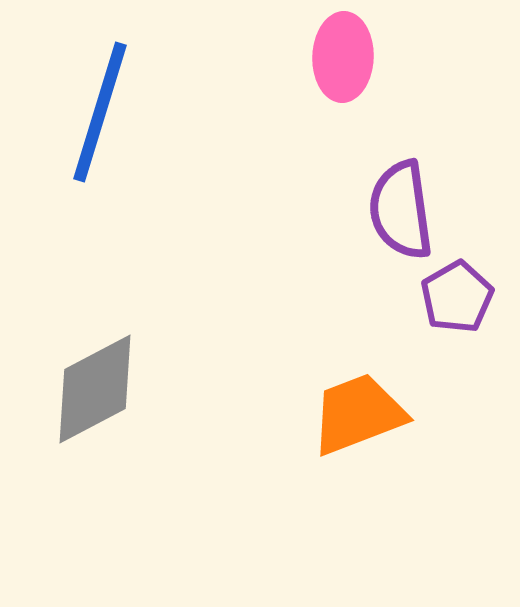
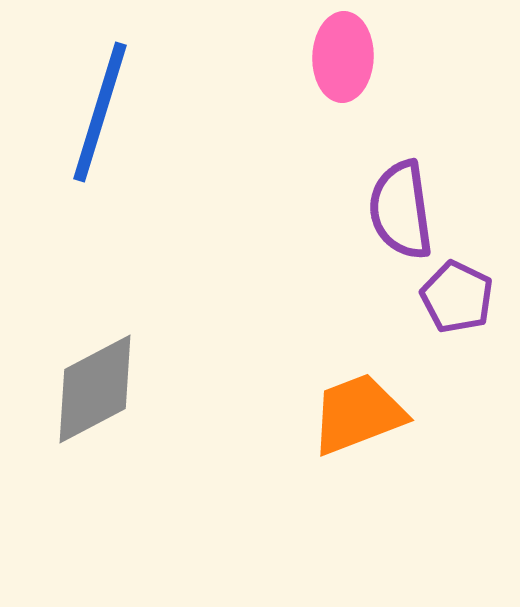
purple pentagon: rotated 16 degrees counterclockwise
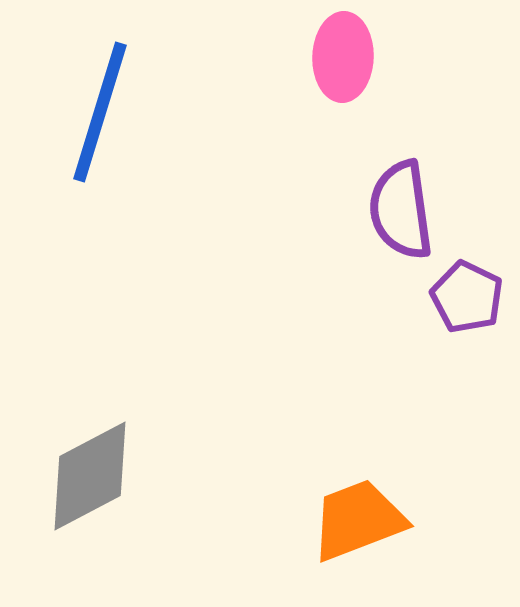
purple pentagon: moved 10 px right
gray diamond: moved 5 px left, 87 px down
orange trapezoid: moved 106 px down
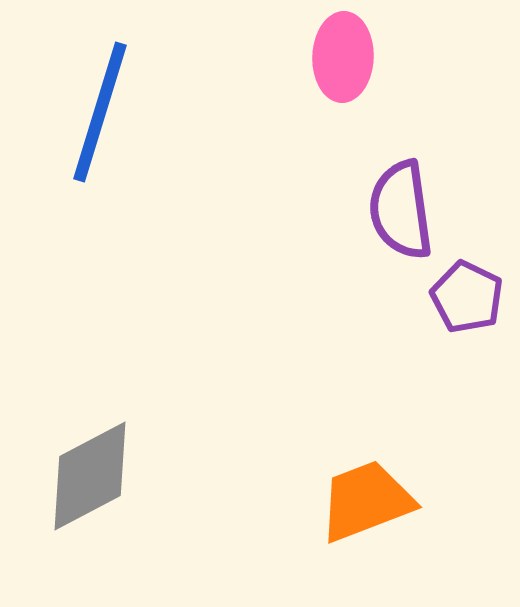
orange trapezoid: moved 8 px right, 19 px up
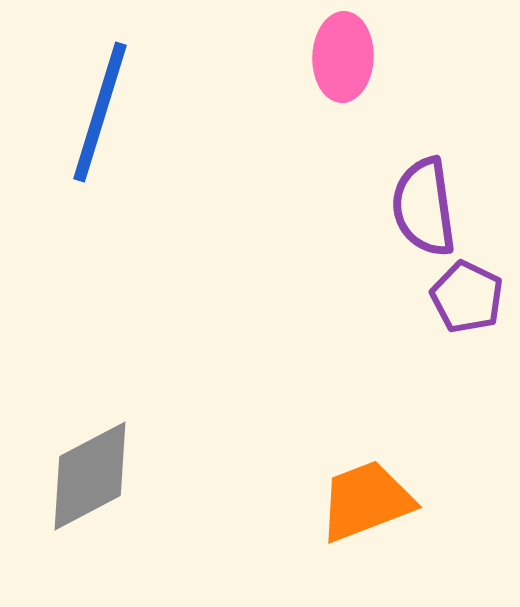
purple semicircle: moved 23 px right, 3 px up
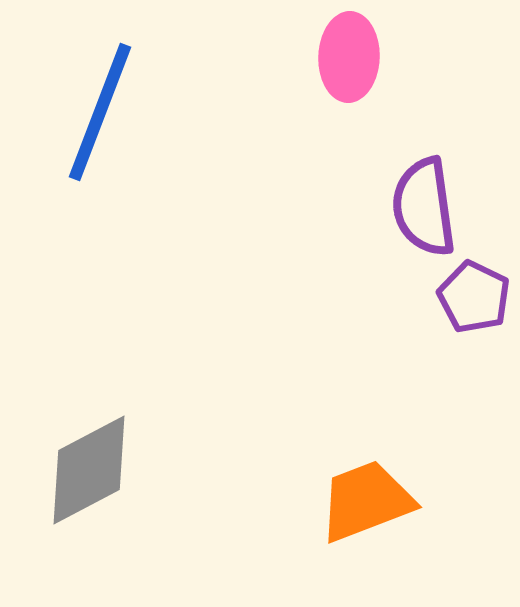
pink ellipse: moved 6 px right
blue line: rotated 4 degrees clockwise
purple pentagon: moved 7 px right
gray diamond: moved 1 px left, 6 px up
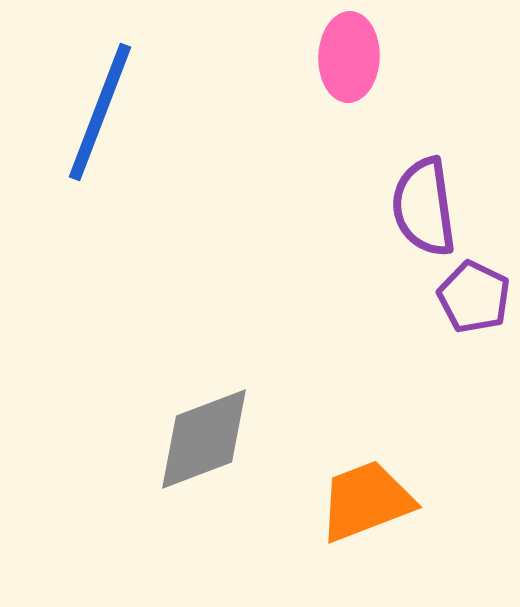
gray diamond: moved 115 px right, 31 px up; rotated 7 degrees clockwise
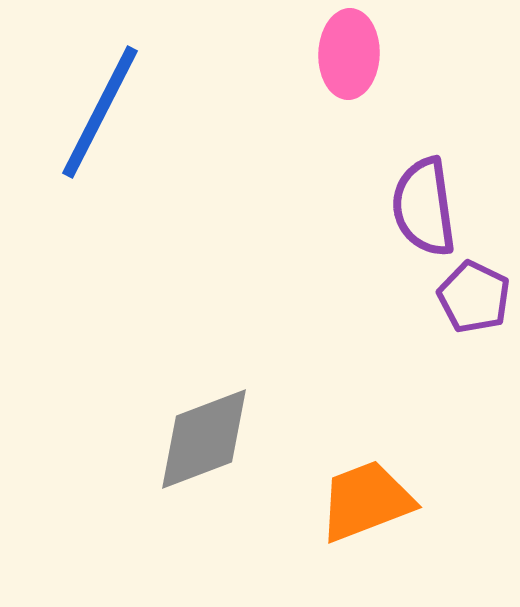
pink ellipse: moved 3 px up
blue line: rotated 6 degrees clockwise
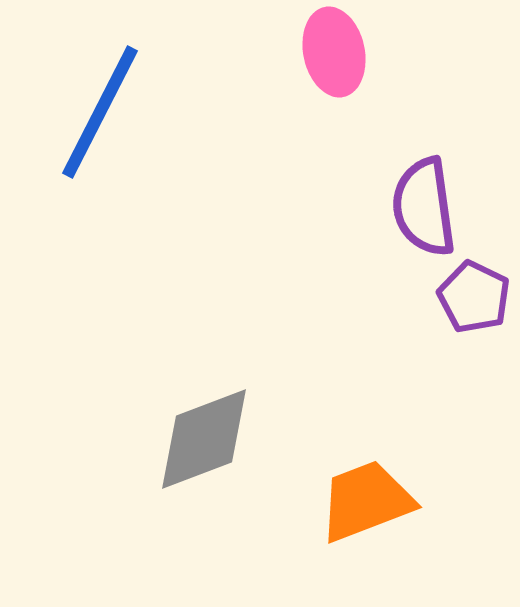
pink ellipse: moved 15 px left, 2 px up; rotated 14 degrees counterclockwise
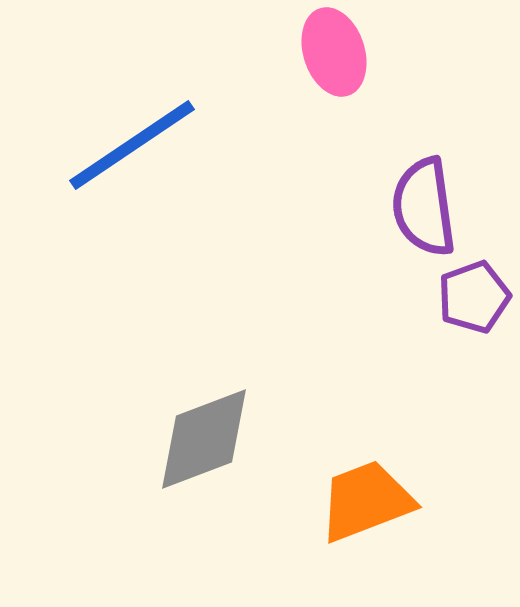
pink ellipse: rotated 6 degrees counterclockwise
blue line: moved 32 px right, 33 px down; rotated 29 degrees clockwise
purple pentagon: rotated 26 degrees clockwise
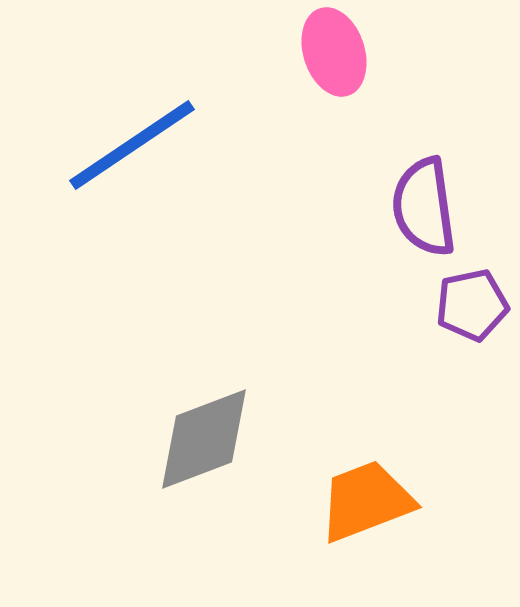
purple pentagon: moved 2 px left, 8 px down; rotated 8 degrees clockwise
